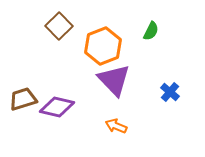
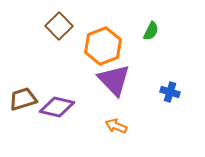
blue cross: rotated 24 degrees counterclockwise
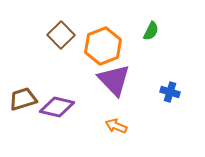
brown square: moved 2 px right, 9 px down
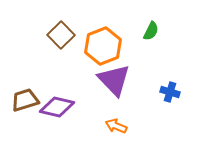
brown trapezoid: moved 2 px right, 1 px down
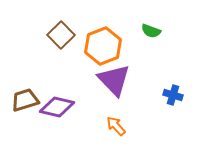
green semicircle: rotated 84 degrees clockwise
blue cross: moved 3 px right, 3 px down
orange arrow: rotated 25 degrees clockwise
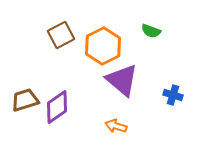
brown square: rotated 16 degrees clockwise
orange hexagon: rotated 6 degrees counterclockwise
purple triangle: moved 8 px right; rotated 6 degrees counterclockwise
purple diamond: rotated 48 degrees counterclockwise
orange arrow: rotated 30 degrees counterclockwise
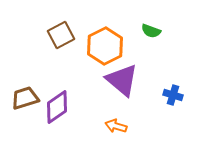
orange hexagon: moved 2 px right
brown trapezoid: moved 2 px up
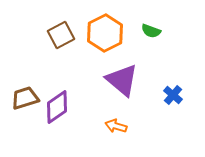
orange hexagon: moved 13 px up
blue cross: rotated 24 degrees clockwise
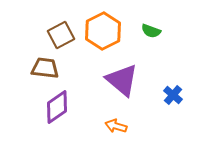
orange hexagon: moved 2 px left, 2 px up
brown trapezoid: moved 20 px right, 30 px up; rotated 24 degrees clockwise
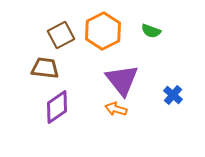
purple triangle: rotated 12 degrees clockwise
orange arrow: moved 17 px up
